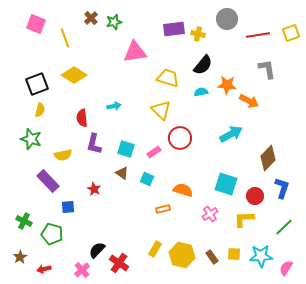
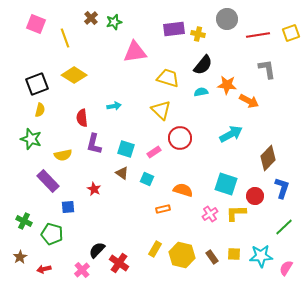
yellow L-shape at (244, 219): moved 8 px left, 6 px up
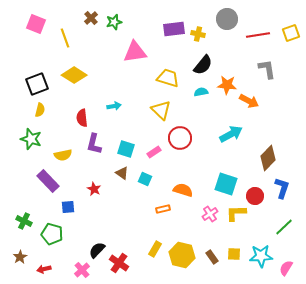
cyan square at (147, 179): moved 2 px left
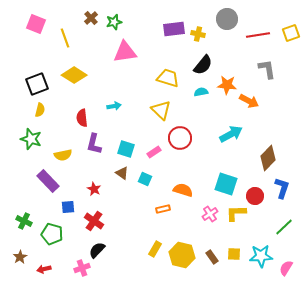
pink triangle at (135, 52): moved 10 px left
red cross at (119, 263): moved 25 px left, 42 px up
pink cross at (82, 270): moved 2 px up; rotated 21 degrees clockwise
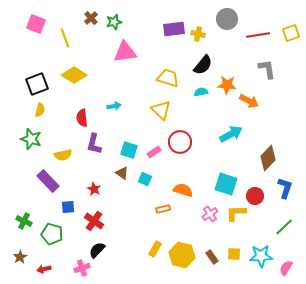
red circle at (180, 138): moved 4 px down
cyan square at (126, 149): moved 3 px right, 1 px down
blue L-shape at (282, 188): moved 3 px right
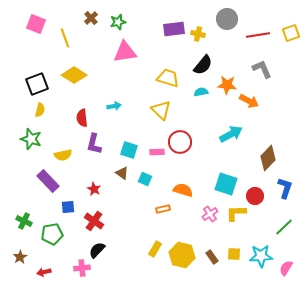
green star at (114, 22): moved 4 px right
gray L-shape at (267, 69): moved 5 px left; rotated 15 degrees counterclockwise
pink rectangle at (154, 152): moved 3 px right; rotated 32 degrees clockwise
green pentagon at (52, 234): rotated 25 degrees counterclockwise
pink cross at (82, 268): rotated 14 degrees clockwise
red arrow at (44, 269): moved 3 px down
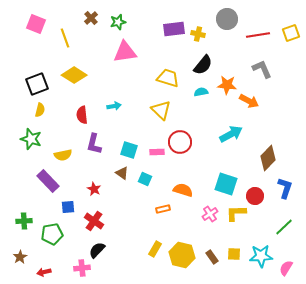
red semicircle at (82, 118): moved 3 px up
green cross at (24, 221): rotated 28 degrees counterclockwise
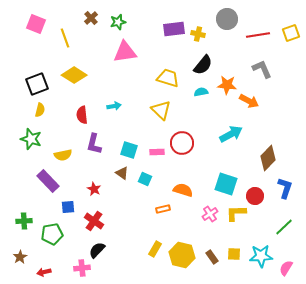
red circle at (180, 142): moved 2 px right, 1 px down
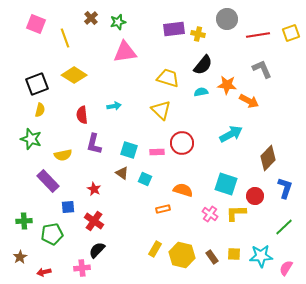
pink cross at (210, 214): rotated 21 degrees counterclockwise
